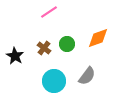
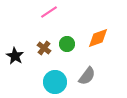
cyan circle: moved 1 px right, 1 px down
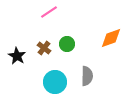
orange diamond: moved 13 px right
black star: moved 2 px right
gray semicircle: rotated 36 degrees counterclockwise
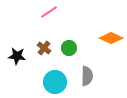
orange diamond: rotated 45 degrees clockwise
green circle: moved 2 px right, 4 px down
black star: rotated 24 degrees counterclockwise
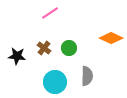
pink line: moved 1 px right, 1 px down
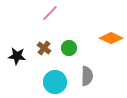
pink line: rotated 12 degrees counterclockwise
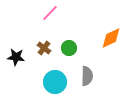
orange diamond: rotated 50 degrees counterclockwise
black star: moved 1 px left, 1 px down
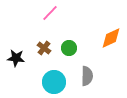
black star: moved 1 px down
cyan circle: moved 1 px left
